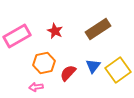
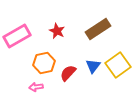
red star: moved 2 px right
yellow square: moved 5 px up
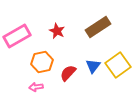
brown rectangle: moved 2 px up
orange hexagon: moved 2 px left, 1 px up
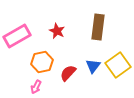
brown rectangle: rotated 50 degrees counterclockwise
pink arrow: rotated 56 degrees counterclockwise
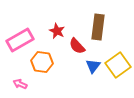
pink rectangle: moved 3 px right, 4 px down
orange hexagon: rotated 20 degrees clockwise
red semicircle: moved 9 px right, 27 px up; rotated 84 degrees counterclockwise
pink arrow: moved 16 px left, 3 px up; rotated 88 degrees clockwise
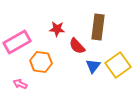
red star: moved 2 px up; rotated 21 degrees counterclockwise
pink rectangle: moved 3 px left, 2 px down
orange hexagon: moved 1 px left
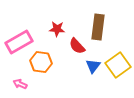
pink rectangle: moved 2 px right
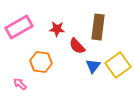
pink rectangle: moved 15 px up
pink arrow: rotated 16 degrees clockwise
